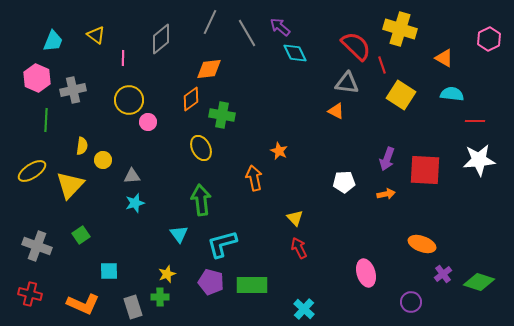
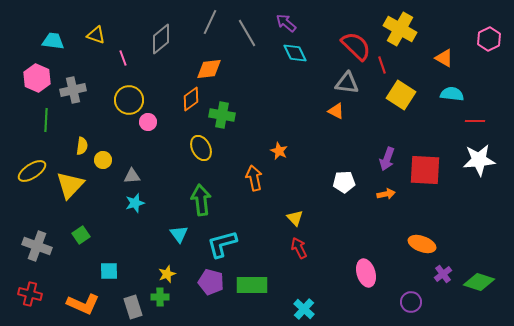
purple arrow at (280, 27): moved 6 px right, 4 px up
yellow cross at (400, 29): rotated 12 degrees clockwise
yellow triangle at (96, 35): rotated 18 degrees counterclockwise
cyan trapezoid at (53, 41): rotated 105 degrees counterclockwise
pink line at (123, 58): rotated 21 degrees counterclockwise
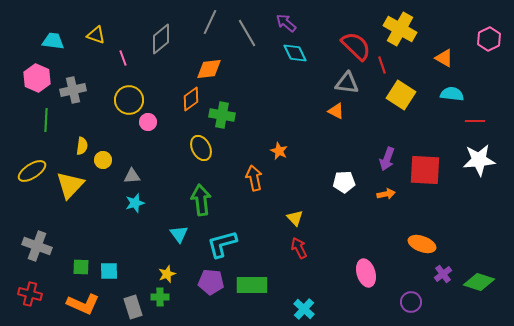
green square at (81, 235): moved 32 px down; rotated 36 degrees clockwise
purple pentagon at (211, 282): rotated 10 degrees counterclockwise
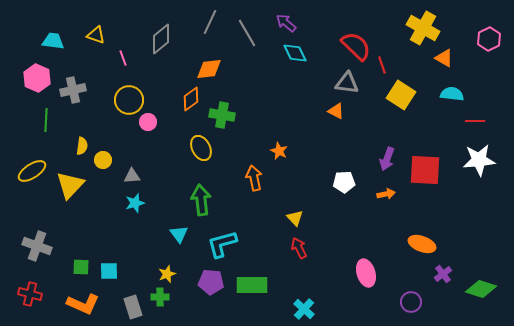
yellow cross at (400, 29): moved 23 px right, 1 px up
green diamond at (479, 282): moved 2 px right, 7 px down
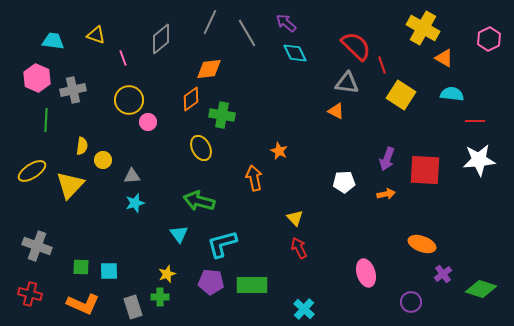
green arrow at (201, 200): moved 2 px left, 1 px down; rotated 68 degrees counterclockwise
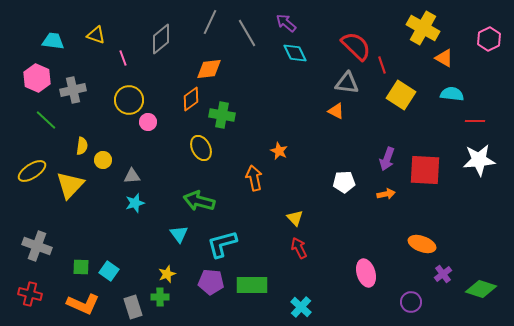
green line at (46, 120): rotated 50 degrees counterclockwise
cyan square at (109, 271): rotated 36 degrees clockwise
cyan cross at (304, 309): moved 3 px left, 2 px up
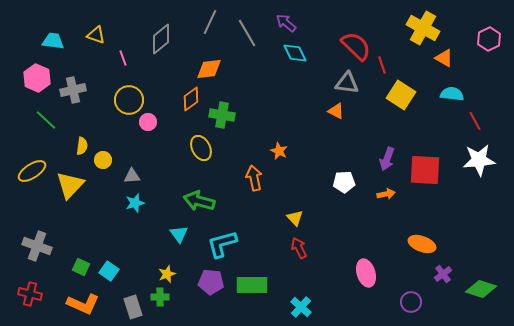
red line at (475, 121): rotated 60 degrees clockwise
green square at (81, 267): rotated 24 degrees clockwise
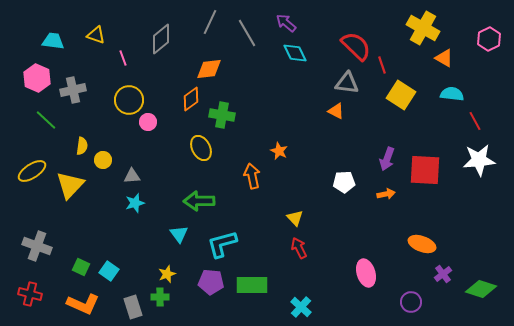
orange arrow at (254, 178): moved 2 px left, 2 px up
green arrow at (199, 201): rotated 16 degrees counterclockwise
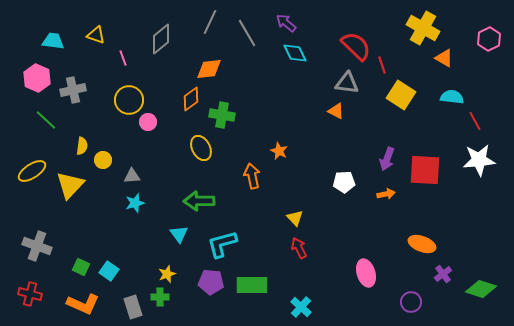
cyan semicircle at (452, 94): moved 3 px down
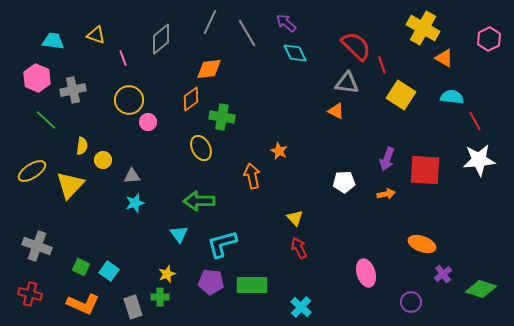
green cross at (222, 115): moved 2 px down
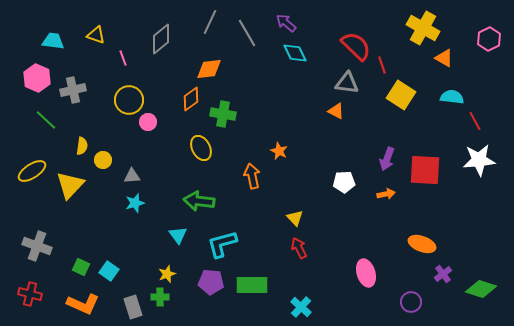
green cross at (222, 117): moved 1 px right, 3 px up
green arrow at (199, 201): rotated 8 degrees clockwise
cyan triangle at (179, 234): moved 1 px left, 1 px down
